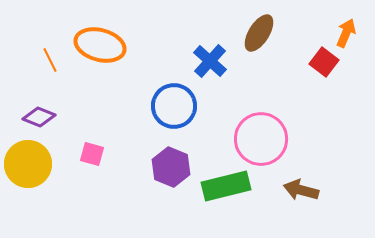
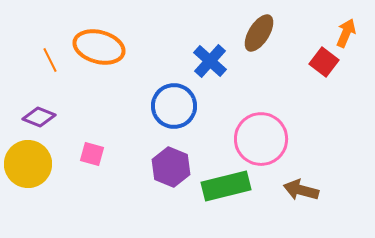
orange ellipse: moved 1 px left, 2 px down
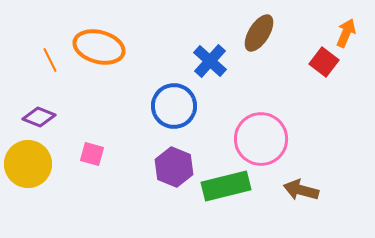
purple hexagon: moved 3 px right
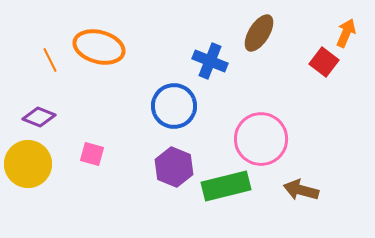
blue cross: rotated 20 degrees counterclockwise
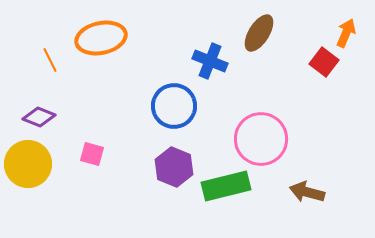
orange ellipse: moved 2 px right, 9 px up; rotated 27 degrees counterclockwise
brown arrow: moved 6 px right, 2 px down
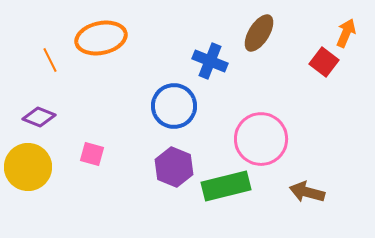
yellow circle: moved 3 px down
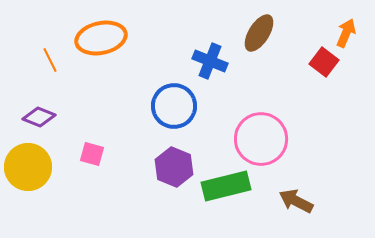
brown arrow: moved 11 px left, 9 px down; rotated 12 degrees clockwise
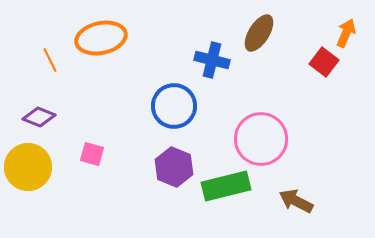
blue cross: moved 2 px right, 1 px up; rotated 8 degrees counterclockwise
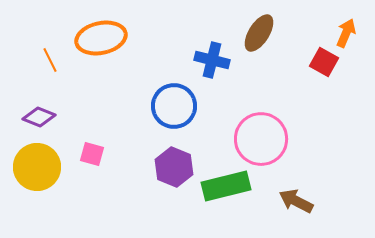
red square: rotated 8 degrees counterclockwise
yellow circle: moved 9 px right
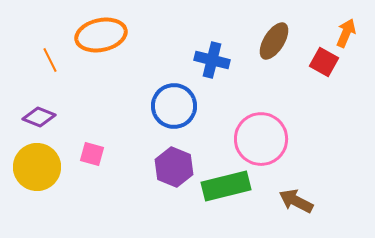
brown ellipse: moved 15 px right, 8 px down
orange ellipse: moved 3 px up
